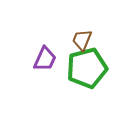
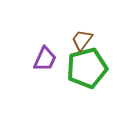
brown trapezoid: rotated 15 degrees clockwise
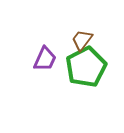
green pentagon: moved 1 px left, 1 px up; rotated 12 degrees counterclockwise
